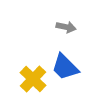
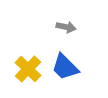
yellow cross: moved 5 px left, 10 px up
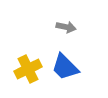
yellow cross: rotated 20 degrees clockwise
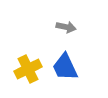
blue trapezoid: rotated 20 degrees clockwise
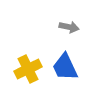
gray arrow: moved 3 px right
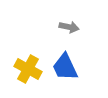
yellow cross: rotated 36 degrees counterclockwise
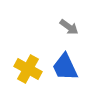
gray arrow: rotated 24 degrees clockwise
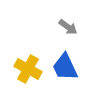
gray arrow: moved 1 px left
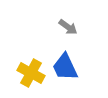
yellow cross: moved 3 px right, 4 px down
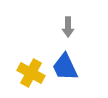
gray arrow: rotated 54 degrees clockwise
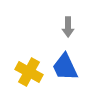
yellow cross: moved 2 px left, 1 px up
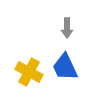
gray arrow: moved 1 px left, 1 px down
